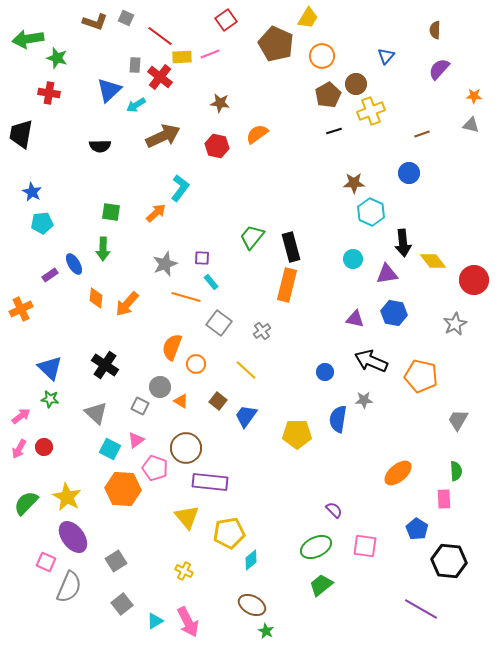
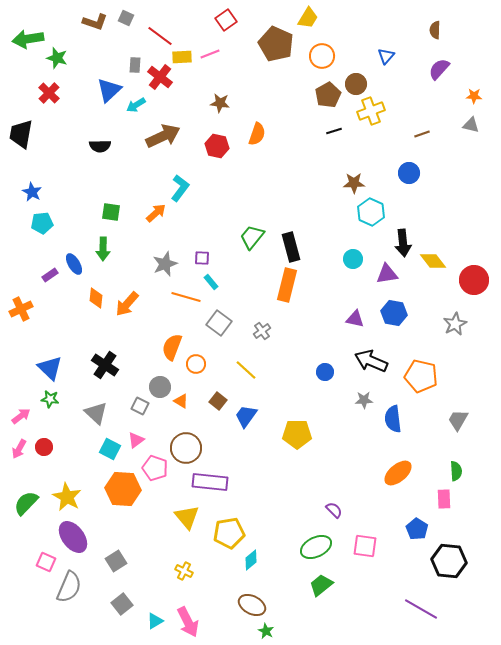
red cross at (49, 93): rotated 35 degrees clockwise
orange semicircle at (257, 134): rotated 145 degrees clockwise
blue semicircle at (338, 419): moved 55 px right; rotated 16 degrees counterclockwise
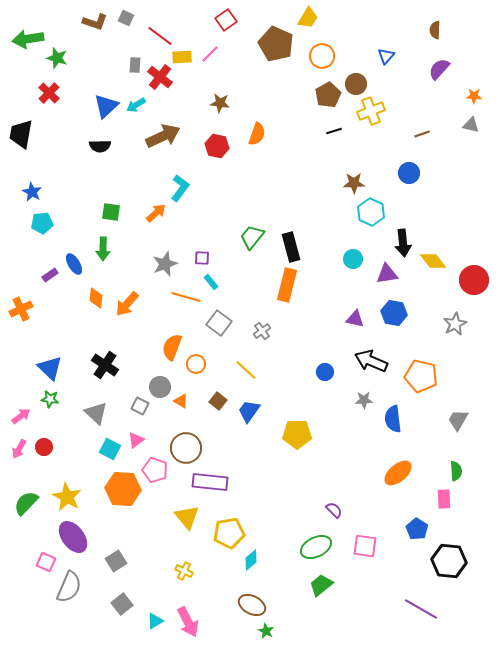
pink line at (210, 54): rotated 24 degrees counterclockwise
blue triangle at (109, 90): moved 3 px left, 16 px down
blue trapezoid at (246, 416): moved 3 px right, 5 px up
pink pentagon at (155, 468): moved 2 px down
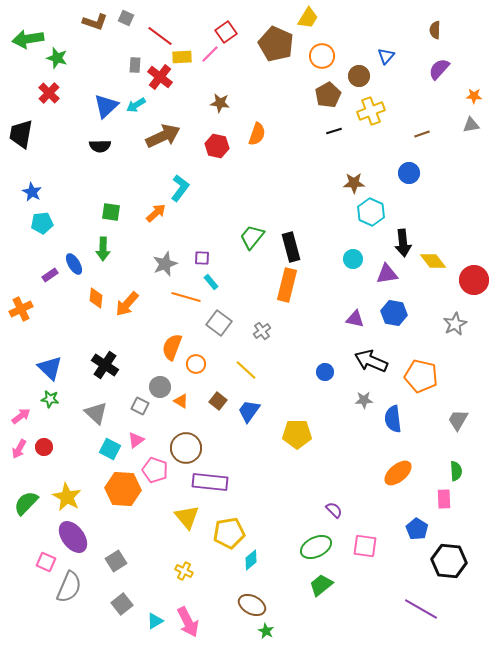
red square at (226, 20): moved 12 px down
brown circle at (356, 84): moved 3 px right, 8 px up
gray triangle at (471, 125): rotated 24 degrees counterclockwise
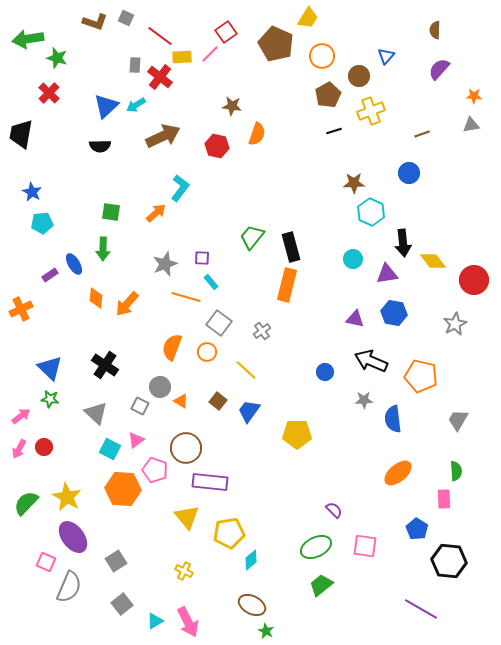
brown star at (220, 103): moved 12 px right, 3 px down
orange circle at (196, 364): moved 11 px right, 12 px up
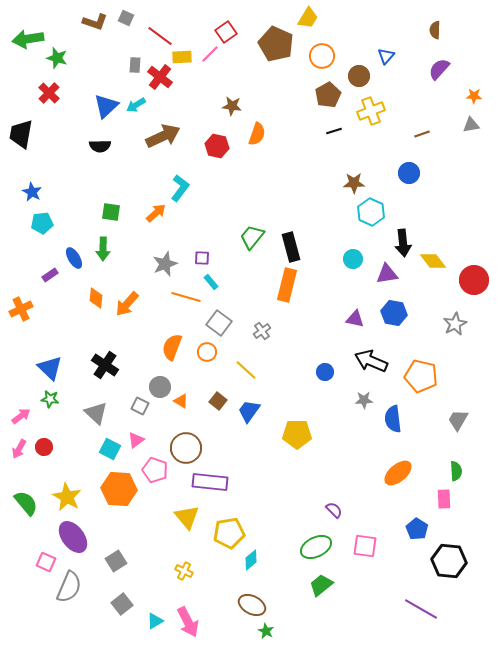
blue ellipse at (74, 264): moved 6 px up
orange hexagon at (123, 489): moved 4 px left
green semicircle at (26, 503): rotated 96 degrees clockwise
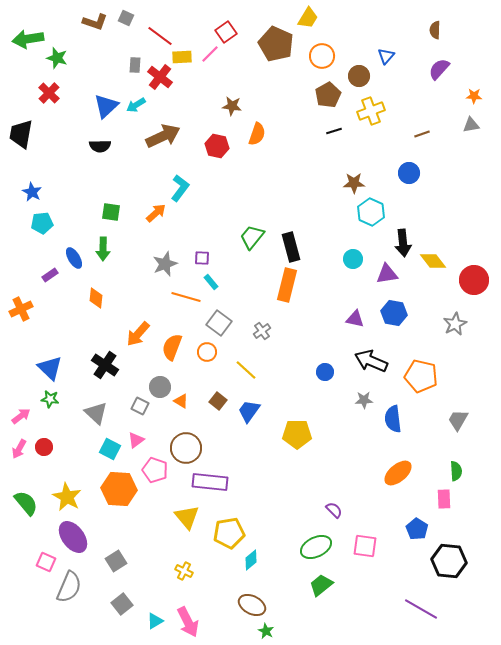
orange arrow at (127, 304): moved 11 px right, 30 px down
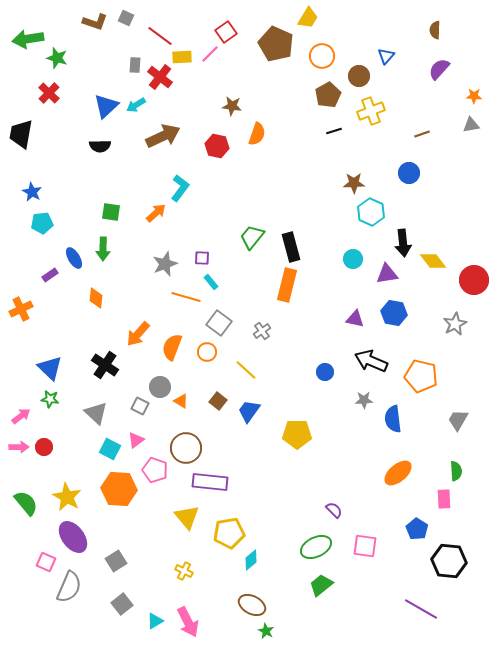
pink arrow at (19, 449): moved 2 px up; rotated 120 degrees counterclockwise
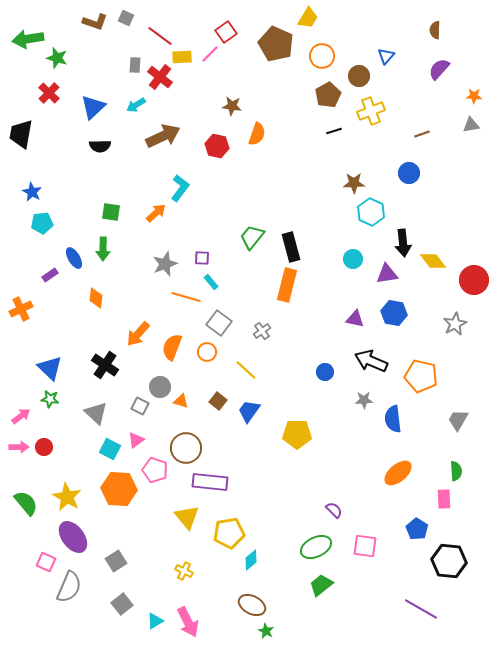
blue triangle at (106, 106): moved 13 px left, 1 px down
orange triangle at (181, 401): rotated 14 degrees counterclockwise
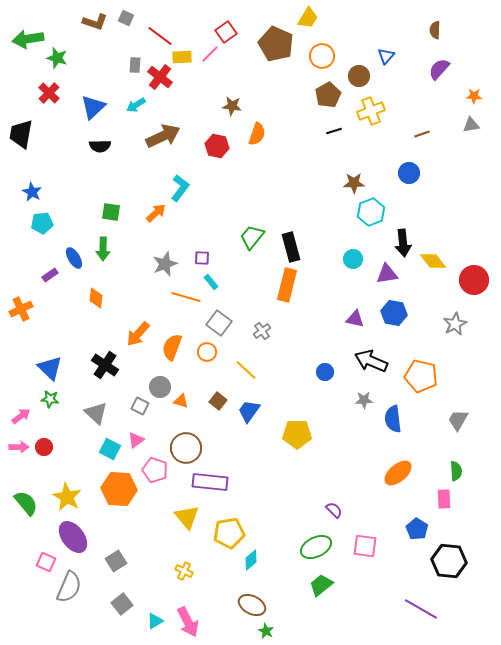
cyan hexagon at (371, 212): rotated 16 degrees clockwise
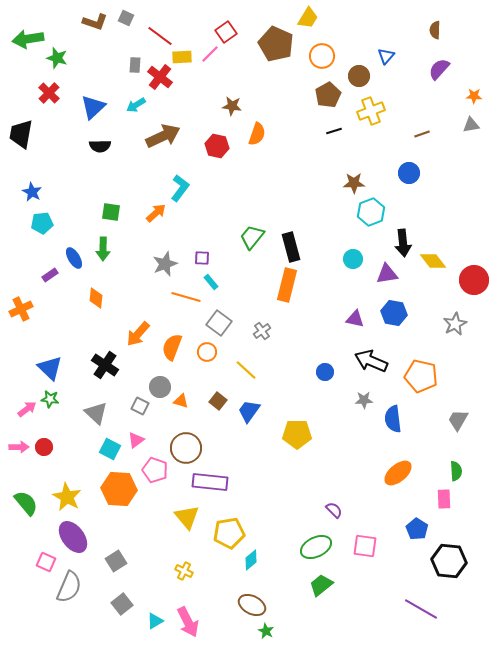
pink arrow at (21, 416): moved 6 px right, 7 px up
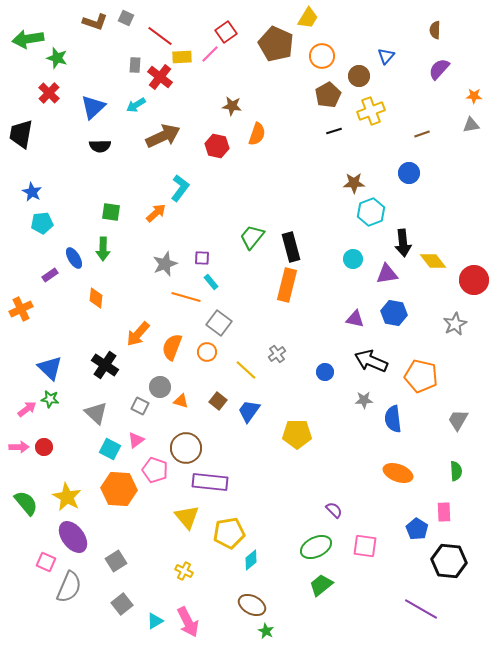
gray cross at (262, 331): moved 15 px right, 23 px down
orange ellipse at (398, 473): rotated 60 degrees clockwise
pink rectangle at (444, 499): moved 13 px down
